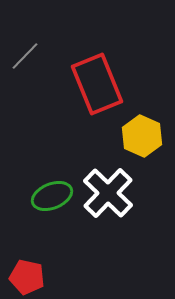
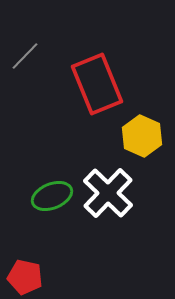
red pentagon: moved 2 px left
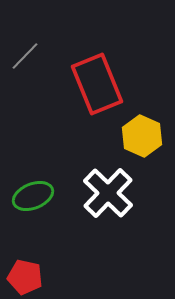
green ellipse: moved 19 px left
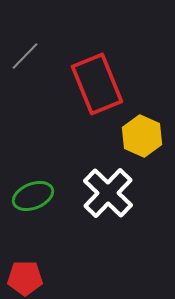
red pentagon: moved 1 px down; rotated 12 degrees counterclockwise
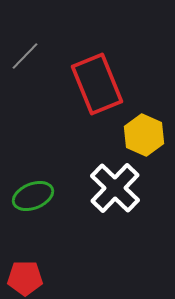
yellow hexagon: moved 2 px right, 1 px up
white cross: moved 7 px right, 5 px up
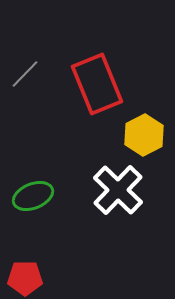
gray line: moved 18 px down
yellow hexagon: rotated 9 degrees clockwise
white cross: moved 3 px right, 2 px down
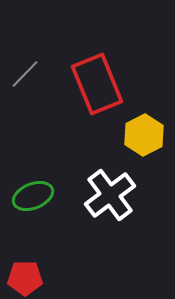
white cross: moved 8 px left, 5 px down; rotated 9 degrees clockwise
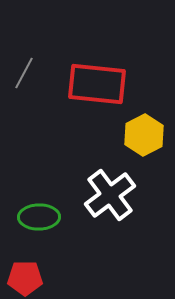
gray line: moved 1 px left, 1 px up; rotated 16 degrees counterclockwise
red rectangle: rotated 62 degrees counterclockwise
green ellipse: moved 6 px right, 21 px down; rotated 21 degrees clockwise
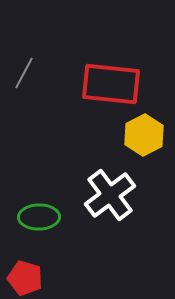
red rectangle: moved 14 px right
red pentagon: rotated 16 degrees clockwise
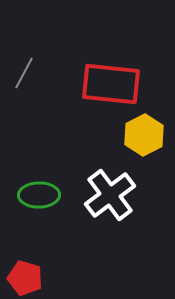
green ellipse: moved 22 px up
